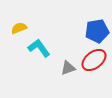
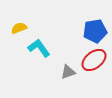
blue pentagon: moved 2 px left
gray triangle: moved 4 px down
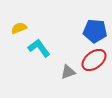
blue pentagon: rotated 15 degrees clockwise
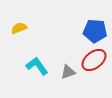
cyan L-shape: moved 2 px left, 18 px down
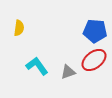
yellow semicircle: rotated 119 degrees clockwise
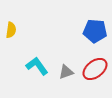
yellow semicircle: moved 8 px left, 2 px down
red ellipse: moved 1 px right, 9 px down
gray triangle: moved 2 px left
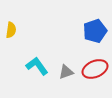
blue pentagon: rotated 25 degrees counterclockwise
red ellipse: rotated 15 degrees clockwise
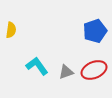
red ellipse: moved 1 px left, 1 px down
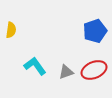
cyan L-shape: moved 2 px left
